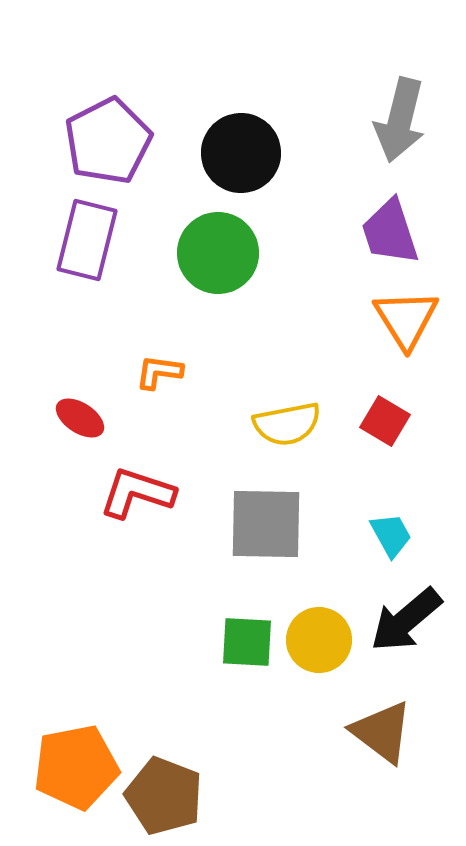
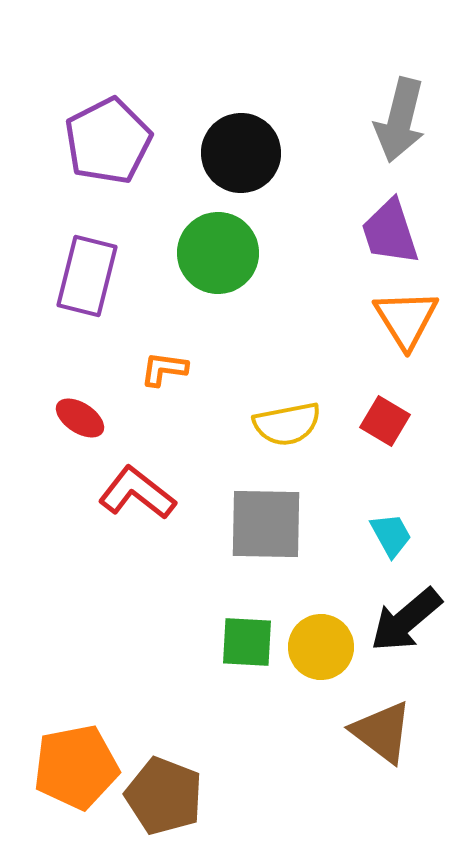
purple rectangle: moved 36 px down
orange L-shape: moved 5 px right, 3 px up
red L-shape: rotated 20 degrees clockwise
yellow circle: moved 2 px right, 7 px down
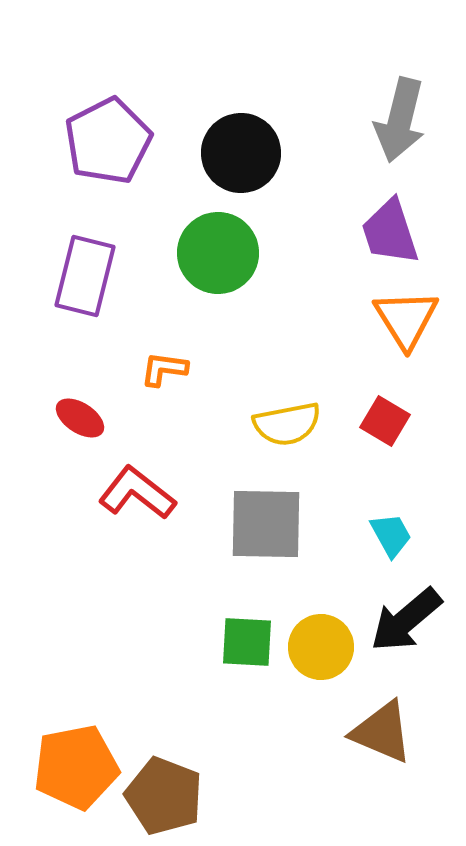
purple rectangle: moved 2 px left
brown triangle: rotated 14 degrees counterclockwise
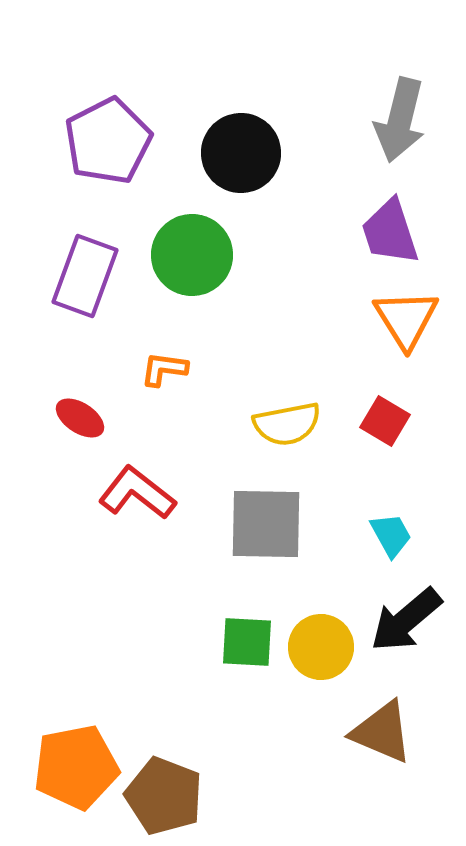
green circle: moved 26 px left, 2 px down
purple rectangle: rotated 6 degrees clockwise
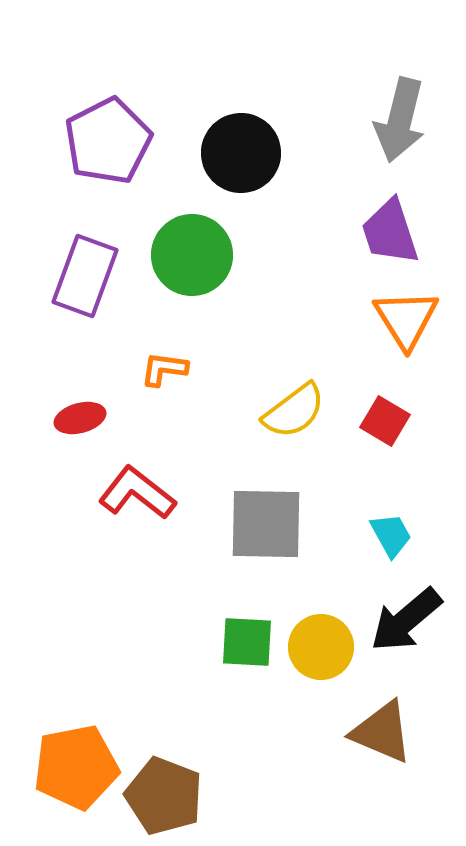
red ellipse: rotated 48 degrees counterclockwise
yellow semicircle: moved 7 px right, 13 px up; rotated 26 degrees counterclockwise
